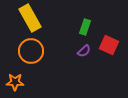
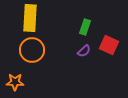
yellow rectangle: rotated 32 degrees clockwise
orange circle: moved 1 px right, 1 px up
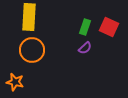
yellow rectangle: moved 1 px left, 1 px up
red square: moved 18 px up
purple semicircle: moved 1 px right, 3 px up
orange star: rotated 12 degrees clockwise
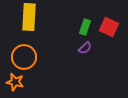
orange circle: moved 8 px left, 7 px down
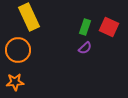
yellow rectangle: rotated 28 degrees counterclockwise
orange circle: moved 6 px left, 7 px up
orange star: rotated 18 degrees counterclockwise
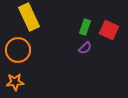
red square: moved 3 px down
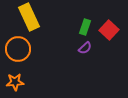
red square: rotated 18 degrees clockwise
orange circle: moved 1 px up
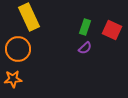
red square: moved 3 px right; rotated 18 degrees counterclockwise
orange star: moved 2 px left, 3 px up
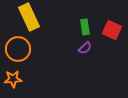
green rectangle: rotated 28 degrees counterclockwise
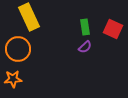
red square: moved 1 px right, 1 px up
purple semicircle: moved 1 px up
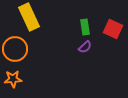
orange circle: moved 3 px left
